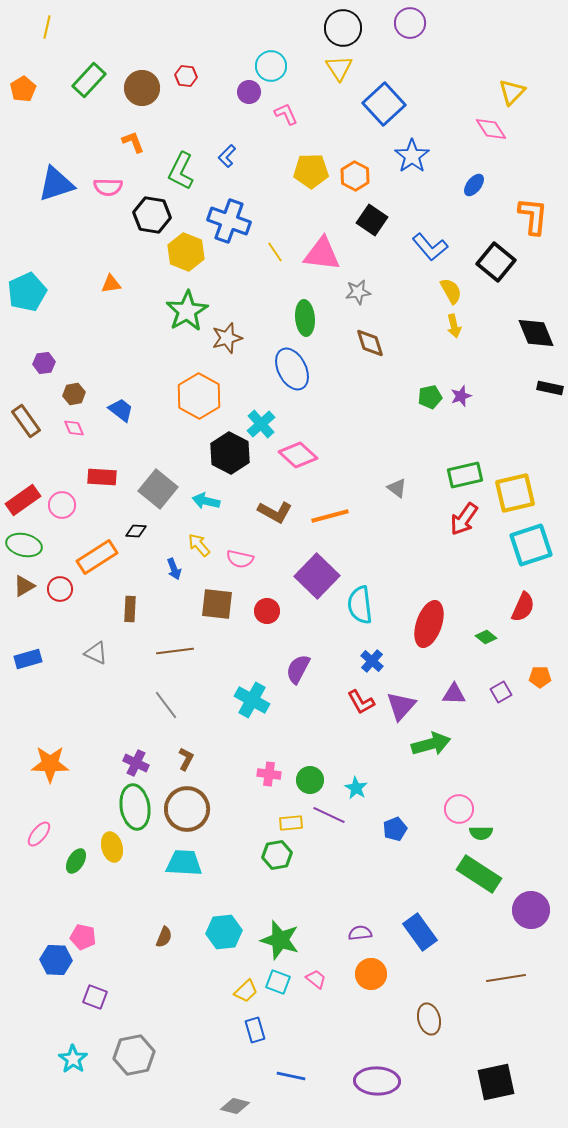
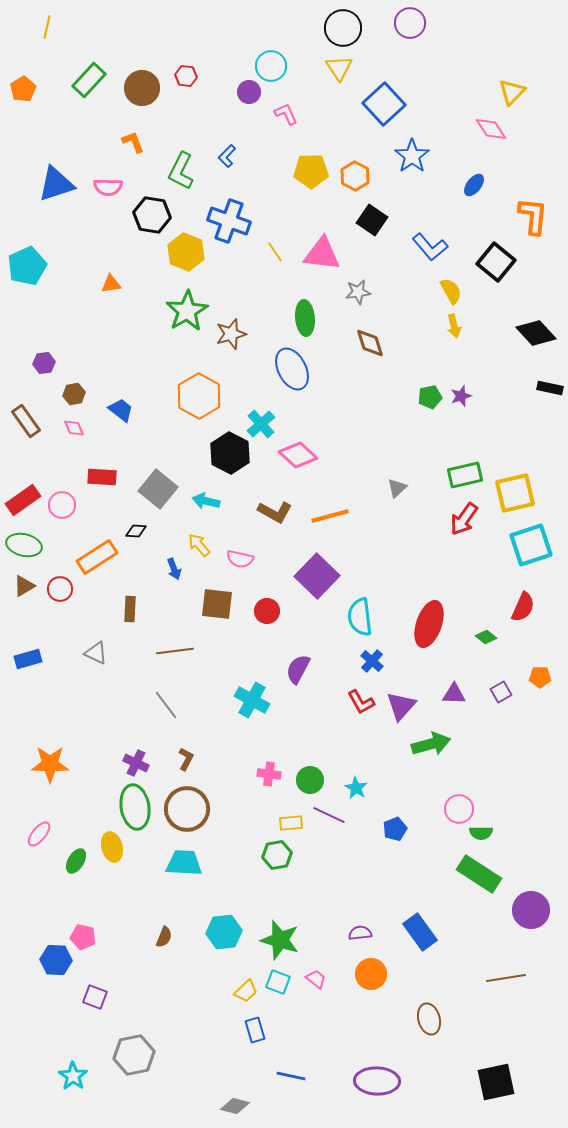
cyan pentagon at (27, 292): moved 26 px up
black diamond at (536, 333): rotated 21 degrees counterclockwise
brown star at (227, 338): moved 4 px right, 4 px up
gray triangle at (397, 488): rotated 40 degrees clockwise
cyan semicircle at (360, 605): moved 12 px down
cyan star at (73, 1059): moved 17 px down
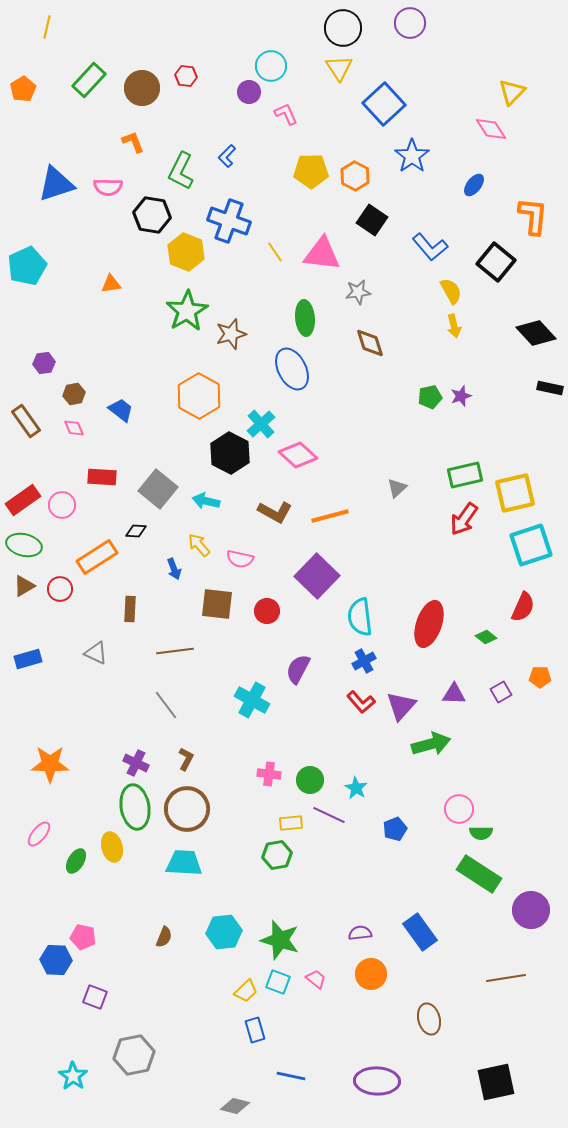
blue cross at (372, 661): moved 8 px left; rotated 20 degrees clockwise
red L-shape at (361, 702): rotated 12 degrees counterclockwise
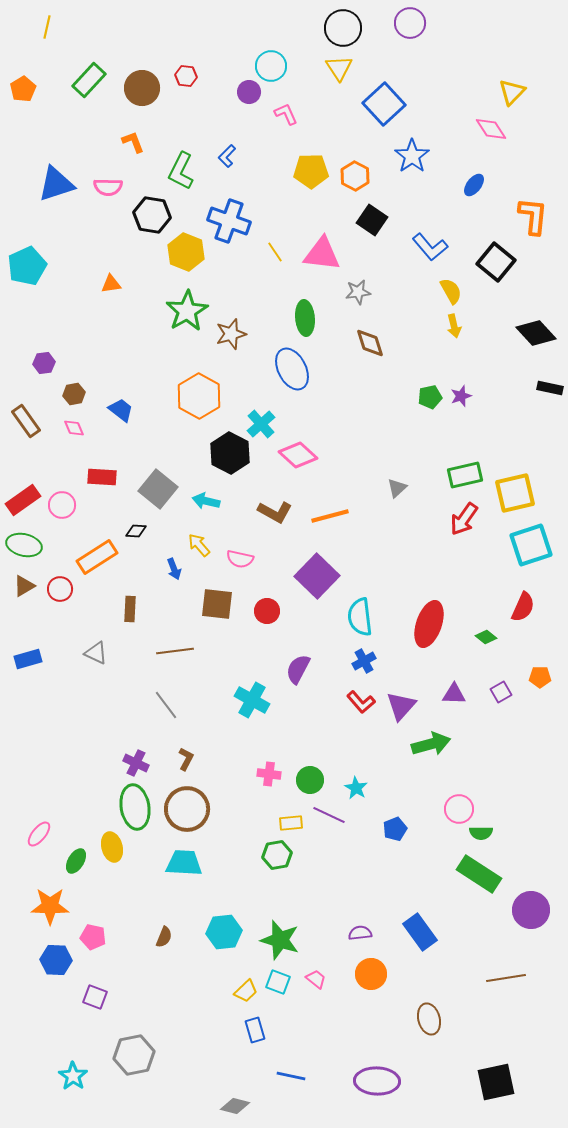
orange star at (50, 764): moved 142 px down
pink pentagon at (83, 937): moved 10 px right
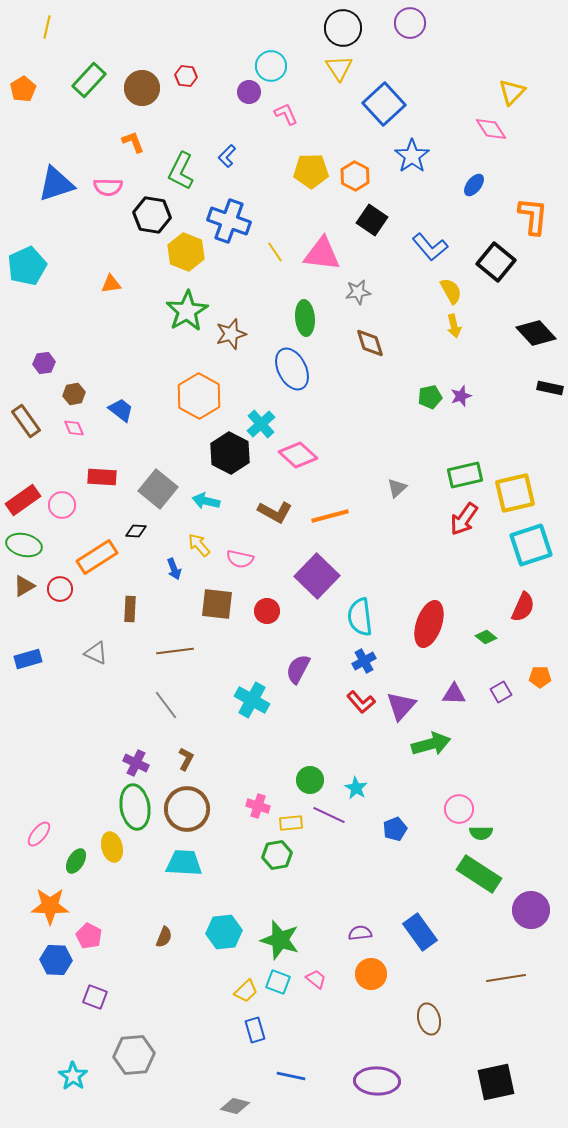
pink cross at (269, 774): moved 11 px left, 32 px down; rotated 10 degrees clockwise
pink pentagon at (93, 937): moved 4 px left, 1 px up; rotated 15 degrees clockwise
gray hexagon at (134, 1055): rotated 6 degrees clockwise
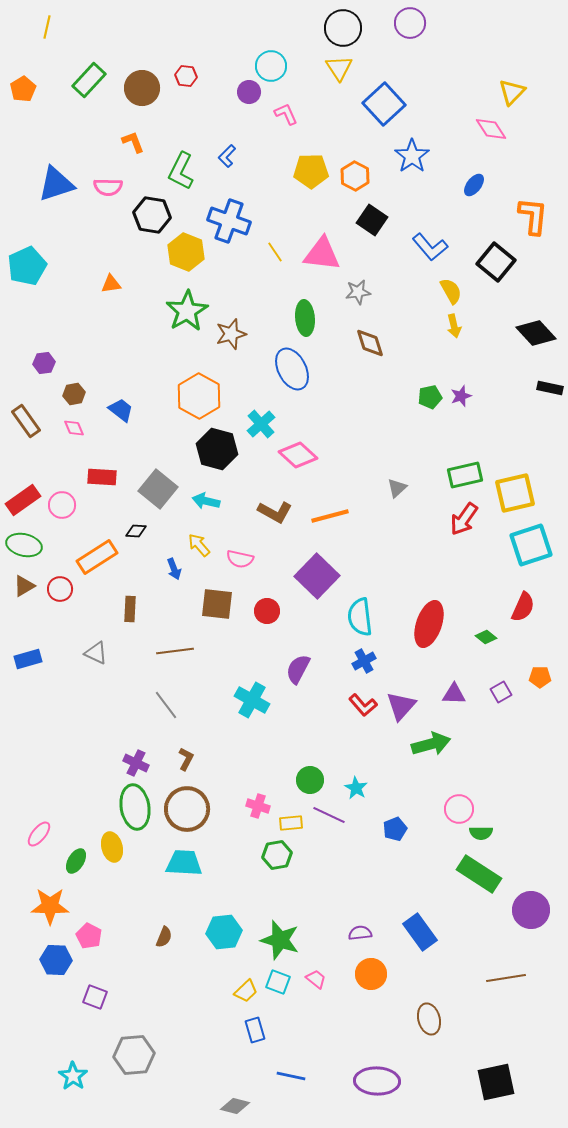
black hexagon at (230, 453): moved 13 px left, 4 px up; rotated 12 degrees counterclockwise
red L-shape at (361, 702): moved 2 px right, 3 px down
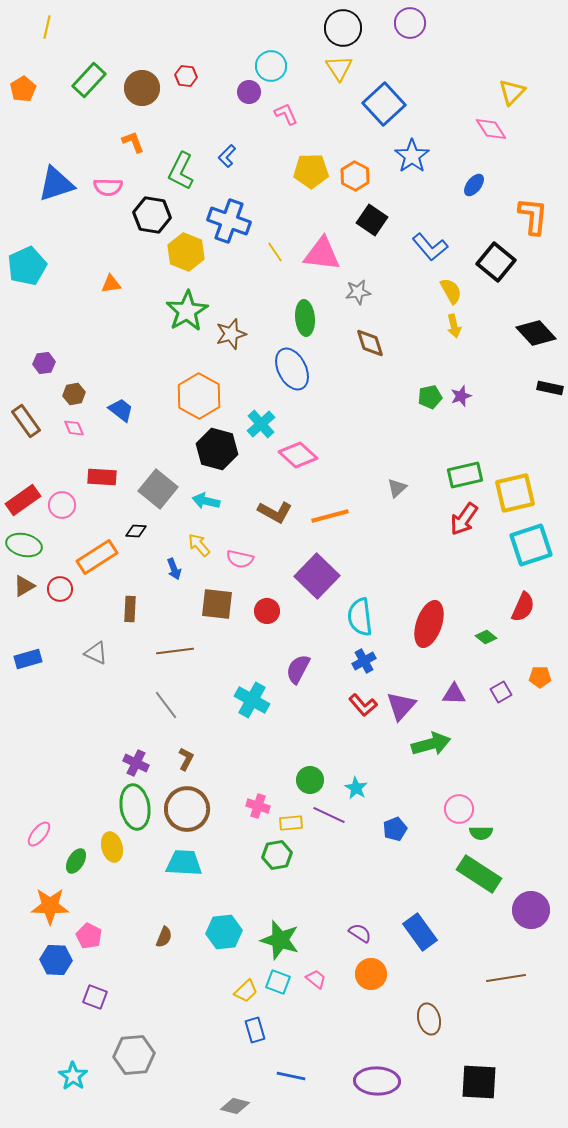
purple semicircle at (360, 933): rotated 40 degrees clockwise
black square at (496, 1082): moved 17 px left; rotated 15 degrees clockwise
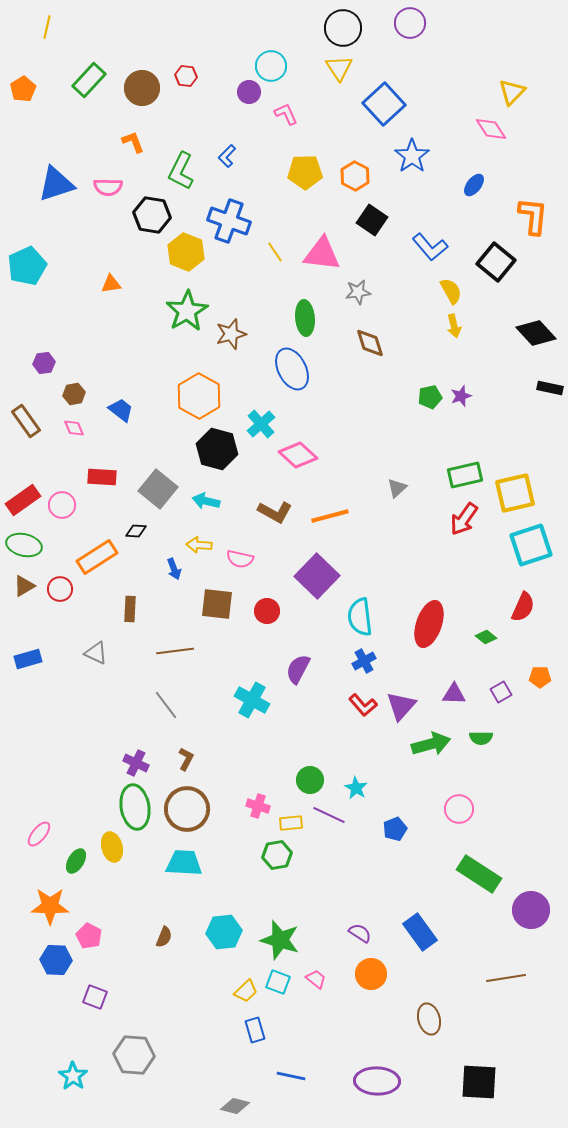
yellow pentagon at (311, 171): moved 6 px left, 1 px down
yellow arrow at (199, 545): rotated 45 degrees counterclockwise
green semicircle at (481, 833): moved 95 px up
gray hexagon at (134, 1055): rotated 9 degrees clockwise
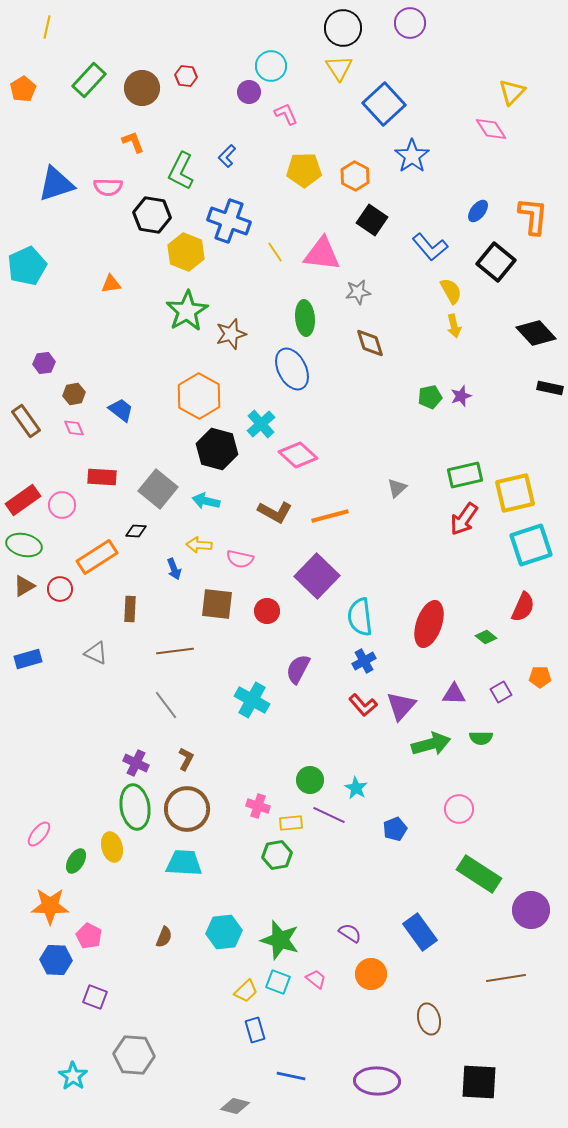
yellow pentagon at (305, 172): moved 1 px left, 2 px up
blue ellipse at (474, 185): moved 4 px right, 26 px down
purple semicircle at (360, 933): moved 10 px left
